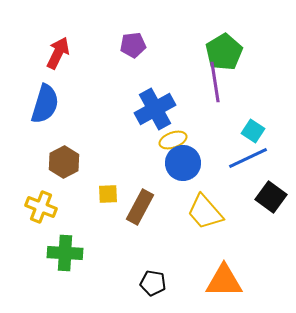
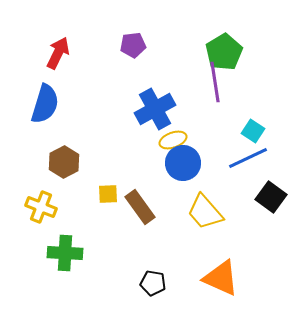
brown rectangle: rotated 64 degrees counterclockwise
orange triangle: moved 3 px left, 3 px up; rotated 24 degrees clockwise
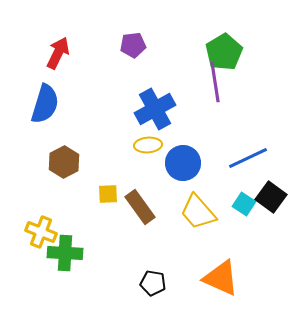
cyan square: moved 9 px left, 73 px down
yellow ellipse: moved 25 px left, 5 px down; rotated 16 degrees clockwise
yellow cross: moved 25 px down
yellow trapezoid: moved 7 px left
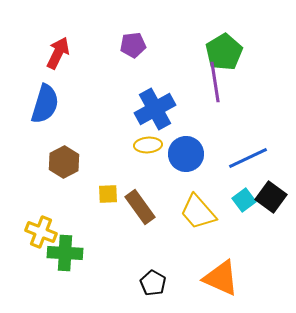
blue circle: moved 3 px right, 9 px up
cyan square: moved 4 px up; rotated 20 degrees clockwise
black pentagon: rotated 20 degrees clockwise
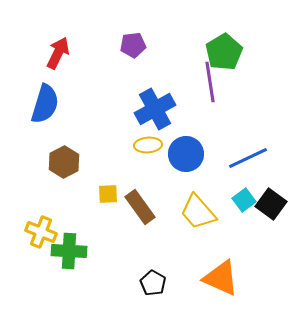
purple line: moved 5 px left
black square: moved 7 px down
green cross: moved 4 px right, 2 px up
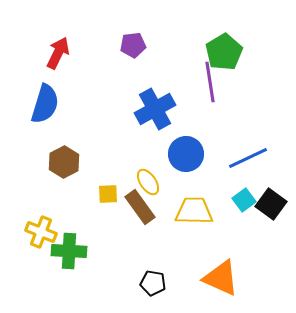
yellow ellipse: moved 37 px down; rotated 60 degrees clockwise
yellow trapezoid: moved 4 px left, 1 px up; rotated 132 degrees clockwise
black pentagon: rotated 20 degrees counterclockwise
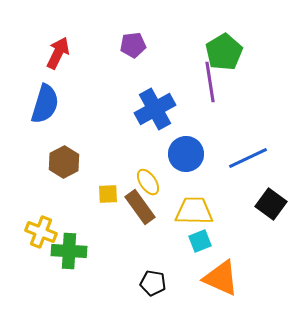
cyan square: moved 44 px left, 41 px down; rotated 15 degrees clockwise
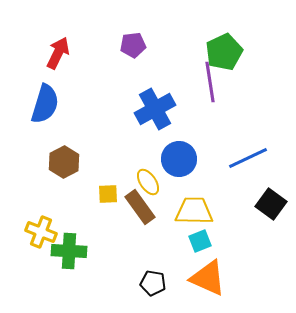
green pentagon: rotated 6 degrees clockwise
blue circle: moved 7 px left, 5 px down
orange triangle: moved 13 px left
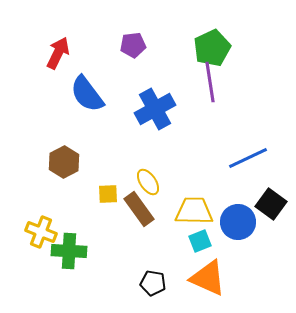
green pentagon: moved 12 px left, 4 px up
blue semicircle: moved 42 px right, 10 px up; rotated 126 degrees clockwise
blue circle: moved 59 px right, 63 px down
brown rectangle: moved 1 px left, 2 px down
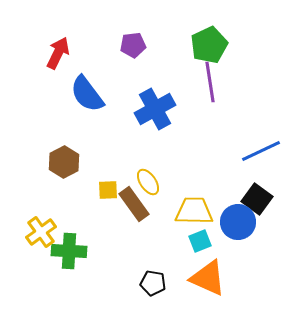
green pentagon: moved 3 px left, 3 px up
blue line: moved 13 px right, 7 px up
yellow square: moved 4 px up
black square: moved 14 px left, 5 px up
brown rectangle: moved 5 px left, 5 px up
yellow cross: rotated 32 degrees clockwise
